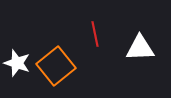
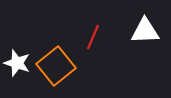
red line: moved 2 px left, 3 px down; rotated 35 degrees clockwise
white triangle: moved 5 px right, 17 px up
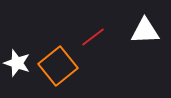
red line: rotated 30 degrees clockwise
orange square: moved 2 px right
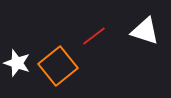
white triangle: rotated 20 degrees clockwise
red line: moved 1 px right, 1 px up
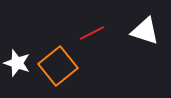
red line: moved 2 px left, 3 px up; rotated 10 degrees clockwise
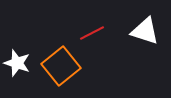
orange square: moved 3 px right
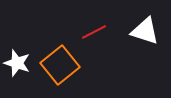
red line: moved 2 px right, 1 px up
orange square: moved 1 px left, 1 px up
